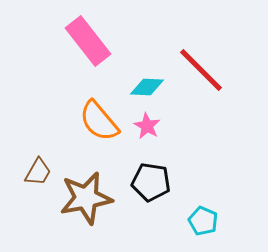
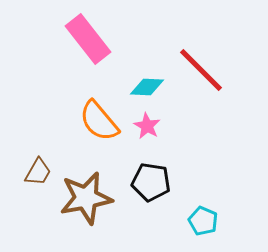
pink rectangle: moved 2 px up
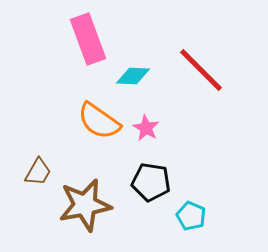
pink rectangle: rotated 18 degrees clockwise
cyan diamond: moved 14 px left, 11 px up
orange semicircle: rotated 15 degrees counterclockwise
pink star: moved 1 px left, 2 px down
brown star: moved 1 px left, 7 px down
cyan pentagon: moved 12 px left, 5 px up
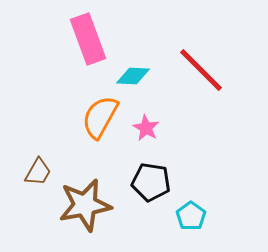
orange semicircle: moved 1 px right, 4 px up; rotated 84 degrees clockwise
cyan pentagon: rotated 12 degrees clockwise
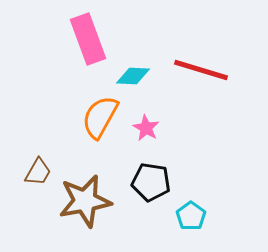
red line: rotated 28 degrees counterclockwise
brown star: moved 4 px up
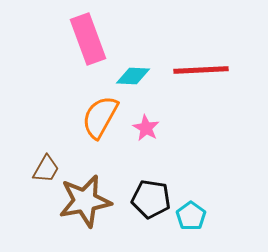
red line: rotated 20 degrees counterclockwise
brown trapezoid: moved 8 px right, 3 px up
black pentagon: moved 17 px down
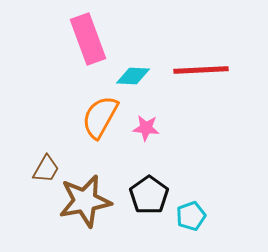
pink star: rotated 24 degrees counterclockwise
black pentagon: moved 2 px left, 4 px up; rotated 27 degrees clockwise
cyan pentagon: rotated 16 degrees clockwise
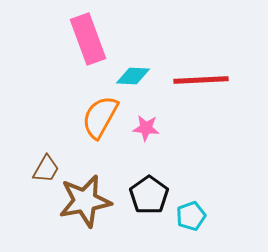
red line: moved 10 px down
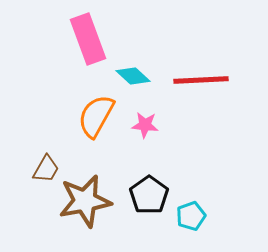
cyan diamond: rotated 40 degrees clockwise
orange semicircle: moved 4 px left, 1 px up
pink star: moved 1 px left, 3 px up
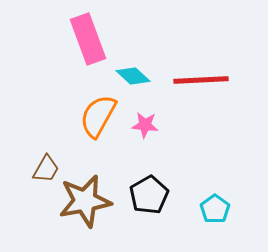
orange semicircle: moved 2 px right
black pentagon: rotated 6 degrees clockwise
cyan pentagon: moved 24 px right, 7 px up; rotated 16 degrees counterclockwise
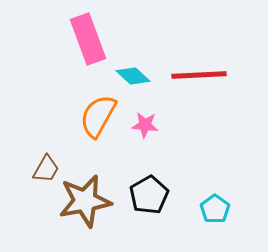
red line: moved 2 px left, 5 px up
